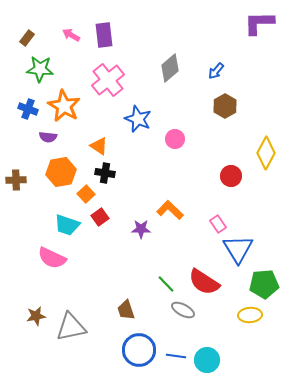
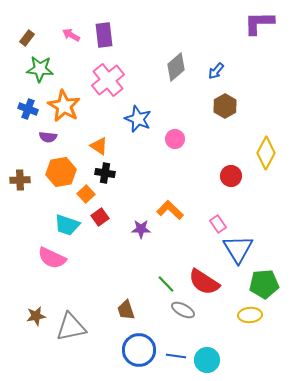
gray diamond: moved 6 px right, 1 px up
brown cross: moved 4 px right
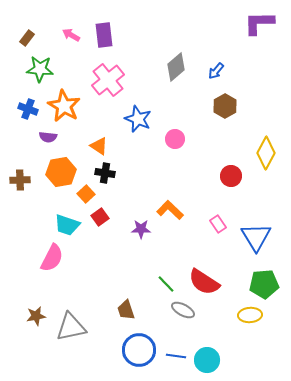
blue triangle: moved 18 px right, 12 px up
pink semicircle: rotated 88 degrees counterclockwise
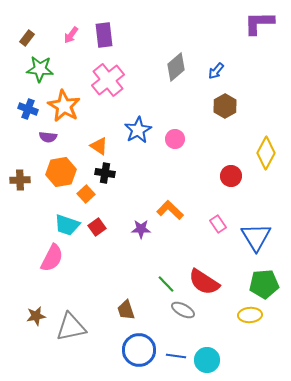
pink arrow: rotated 84 degrees counterclockwise
blue star: moved 11 px down; rotated 20 degrees clockwise
red square: moved 3 px left, 10 px down
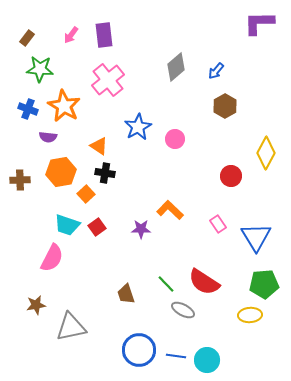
blue star: moved 3 px up
brown trapezoid: moved 16 px up
brown star: moved 11 px up
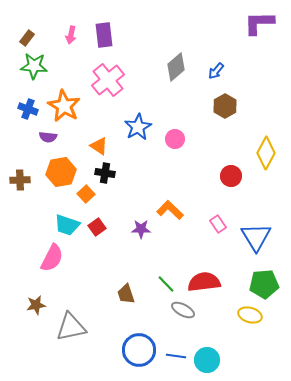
pink arrow: rotated 24 degrees counterclockwise
green star: moved 6 px left, 3 px up
red semicircle: rotated 140 degrees clockwise
yellow ellipse: rotated 20 degrees clockwise
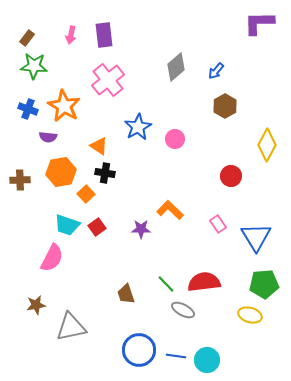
yellow diamond: moved 1 px right, 8 px up
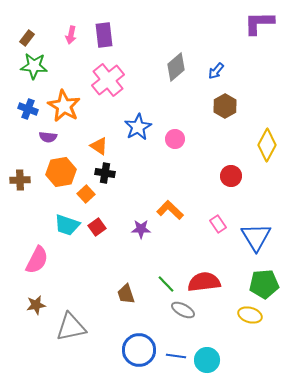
pink semicircle: moved 15 px left, 2 px down
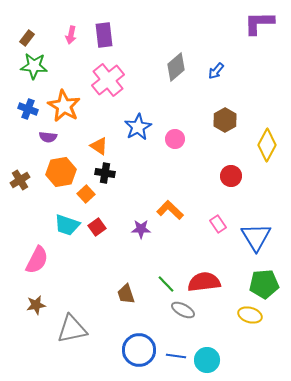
brown hexagon: moved 14 px down
brown cross: rotated 30 degrees counterclockwise
gray triangle: moved 1 px right, 2 px down
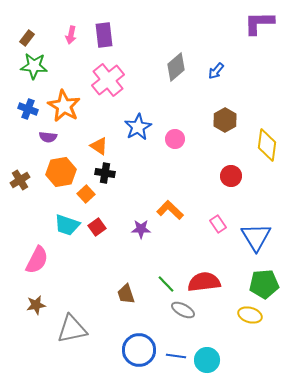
yellow diamond: rotated 20 degrees counterclockwise
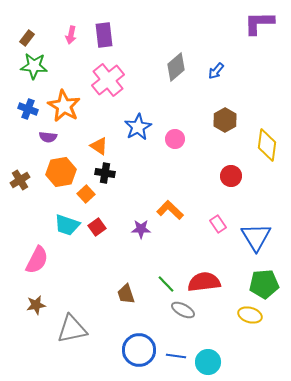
cyan circle: moved 1 px right, 2 px down
